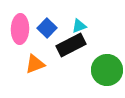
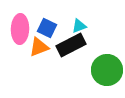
blue square: rotated 18 degrees counterclockwise
orange triangle: moved 4 px right, 17 px up
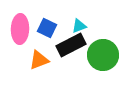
orange triangle: moved 13 px down
green circle: moved 4 px left, 15 px up
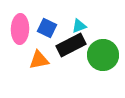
orange triangle: rotated 10 degrees clockwise
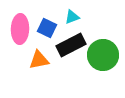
cyan triangle: moved 7 px left, 9 px up
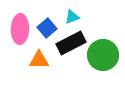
blue square: rotated 24 degrees clockwise
black rectangle: moved 2 px up
orange triangle: rotated 10 degrees clockwise
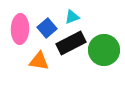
green circle: moved 1 px right, 5 px up
orange triangle: moved 1 px down; rotated 10 degrees clockwise
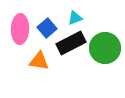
cyan triangle: moved 3 px right, 1 px down
green circle: moved 1 px right, 2 px up
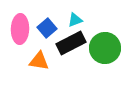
cyan triangle: moved 2 px down
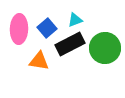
pink ellipse: moved 1 px left
black rectangle: moved 1 px left, 1 px down
